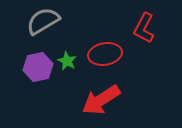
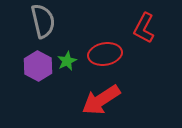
gray semicircle: rotated 108 degrees clockwise
green star: rotated 18 degrees clockwise
purple hexagon: moved 1 px up; rotated 20 degrees counterclockwise
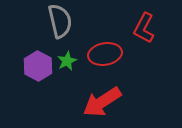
gray semicircle: moved 17 px right
red arrow: moved 1 px right, 2 px down
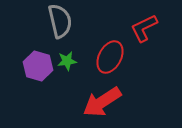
red L-shape: rotated 36 degrees clockwise
red ellipse: moved 5 px right, 3 px down; rotated 52 degrees counterclockwise
green star: rotated 18 degrees clockwise
purple hexagon: rotated 12 degrees counterclockwise
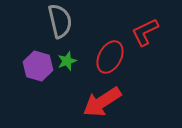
red L-shape: moved 1 px right, 4 px down
green star: rotated 12 degrees counterclockwise
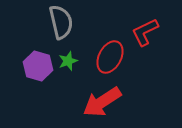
gray semicircle: moved 1 px right, 1 px down
green star: moved 1 px right
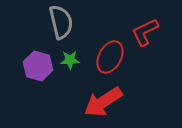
green star: moved 2 px right, 1 px up; rotated 18 degrees clockwise
red arrow: moved 1 px right
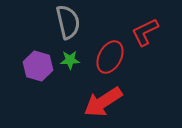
gray semicircle: moved 7 px right
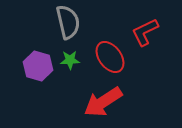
red ellipse: rotated 64 degrees counterclockwise
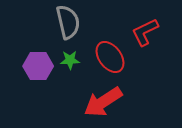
purple hexagon: rotated 16 degrees counterclockwise
